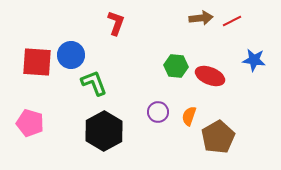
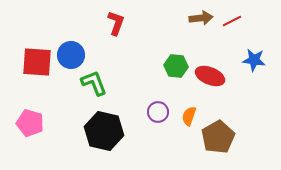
black hexagon: rotated 18 degrees counterclockwise
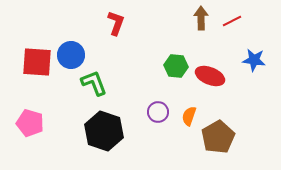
brown arrow: rotated 85 degrees counterclockwise
black hexagon: rotated 6 degrees clockwise
